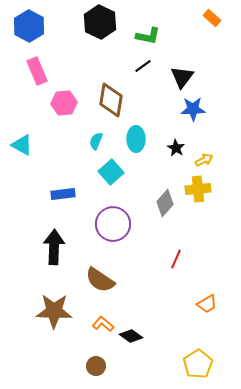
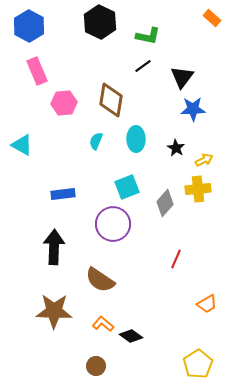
cyan square: moved 16 px right, 15 px down; rotated 20 degrees clockwise
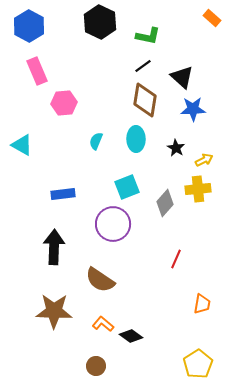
black triangle: rotated 25 degrees counterclockwise
brown diamond: moved 34 px right
orange trapezoid: moved 5 px left; rotated 50 degrees counterclockwise
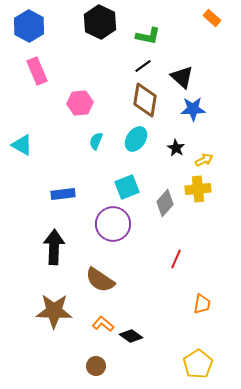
pink hexagon: moved 16 px right
cyan ellipse: rotated 35 degrees clockwise
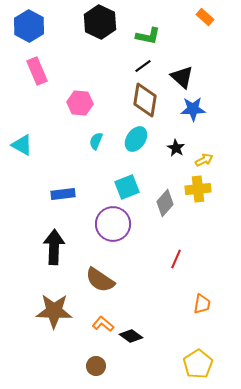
orange rectangle: moved 7 px left, 1 px up
pink hexagon: rotated 10 degrees clockwise
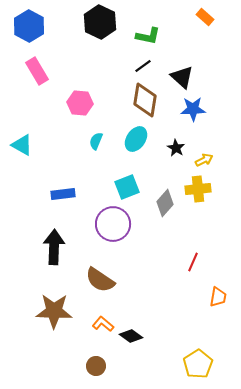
pink rectangle: rotated 8 degrees counterclockwise
red line: moved 17 px right, 3 px down
orange trapezoid: moved 16 px right, 7 px up
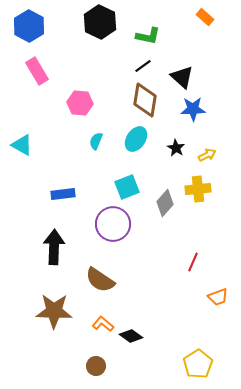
yellow arrow: moved 3 px right, 5 px up
orange trapezoid: rotated 60 degrees clockwise
